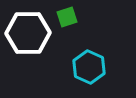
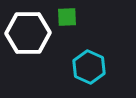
green square: rotated 15 degrees clockwise
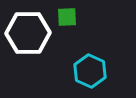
cyan hexagon: moved 1 px right, 4 px down
